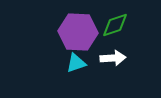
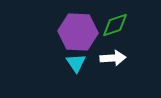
cyan triangle: rotated 45 degrees counterclockwise
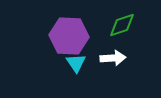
green diamond: moved 7 px right
purple hexagon: moved 9 px left, 4 px down
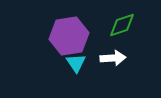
purple hexagon: rotated 12 degrees counterclockwise
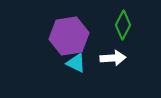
green diamond: moved 1 px right; rotated 44 degrees counterclockwise
cyan triangle: rotated 30 degrees counterclockwise
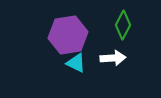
purple hexagon: moved 1 px left, 1 px up
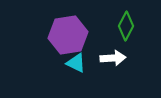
green diamond: moved 3 px right, 1 px down
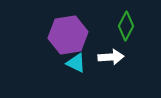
white arrow: moved 2 px left, 1 px up
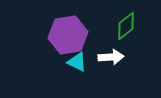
green diamond: rotated 24 degrees clockwise
cyan triangle: moved 1 px right, 1 px up
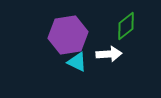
white arrow: moved 2 px left, 3 px up
